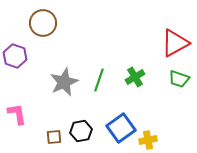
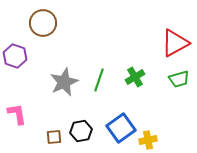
green trapezoid: rotated 35 degrees counterclockwise
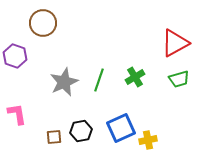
blue square: rotated 12 degrees clockwise
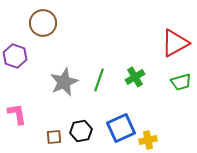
green trapezoid: moved 2 px right, 3 px down
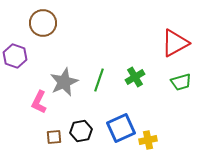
pink L-shape: moved 22 px right, 12 px up; rotated 145 degrees counterclockwise
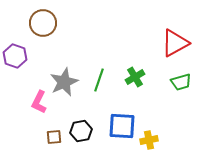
blue square: moved 1 px right, 2 px up; rotated 28 degrees clockwise
yellow cross: moved 1 px right
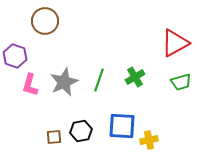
brown circle: moved 2 px right, 2 px up
pink L-shape: moved 9 px left, 17 px up; rotated 10 degrees counterclockwise
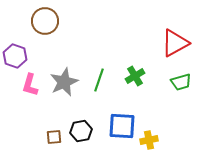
green cross: moved 1 px up
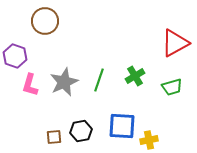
green trapezoid: moved 9 px left, 5 px down
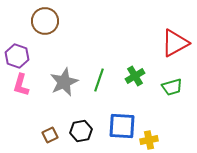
purple hexagon: moved 2 px right
pink L-shape: moved 9 px left
brown square: moved 4 px left, 2 px up; rotated 21 degrees counterclockwise
